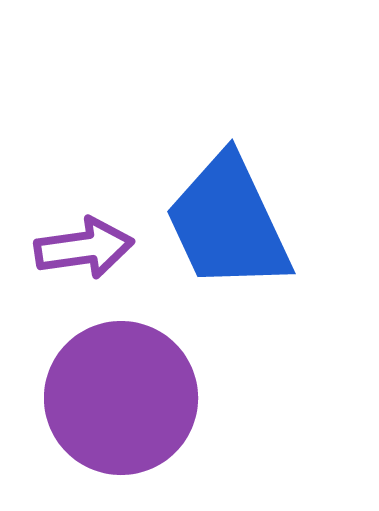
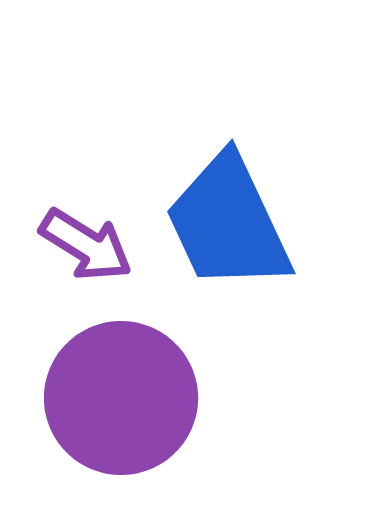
purple arrow: moved 2 px right, 3 px up; rotated 40 degrees clockwise
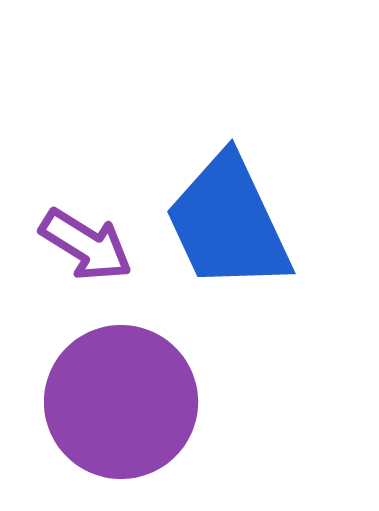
purple circle: moved 4 px down
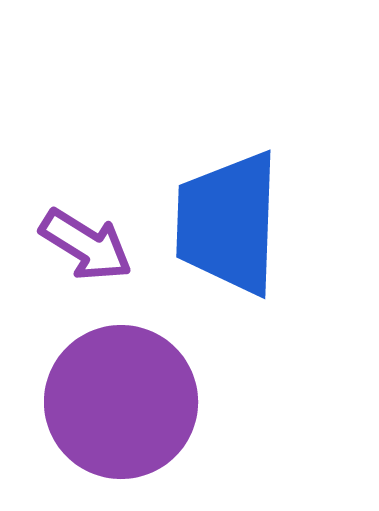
blue trapezoid: rotated 27 degrees clockwise
